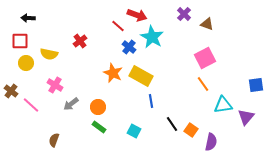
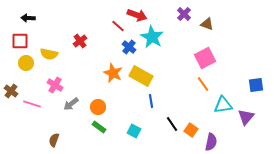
pink line: moved 1 px right, 1 px up; rotated 24 degrees counterclockwise
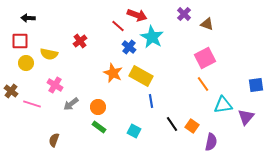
orange square: moved 1 px right, 4 px up
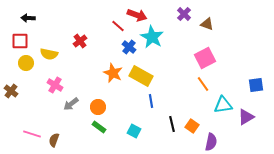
pink line: moved 30 px down
purple triangle: rotated 18 degrees clockwise
black line: rotated 21 degrees clockwise
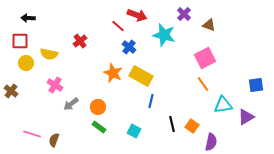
brown triangle: moved 2 px right, 1 px down
cyan star: moved 12 px right, 2 px up; rotated 15 degrees counterclockwise
blue line: rotated 24 degrees clockwise
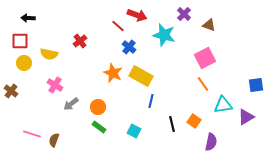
yellow circle: moved 2 px left
orange square: moved 2 px right, 5 px up
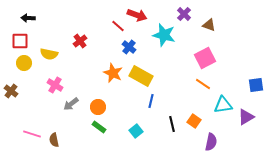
orange line: rotated 21 degrees counterclockwise
cyan square: moved 2 px right; rotated 24 degrees clockwise
brown semicircle: rotated 32 degrees counterclockwise
